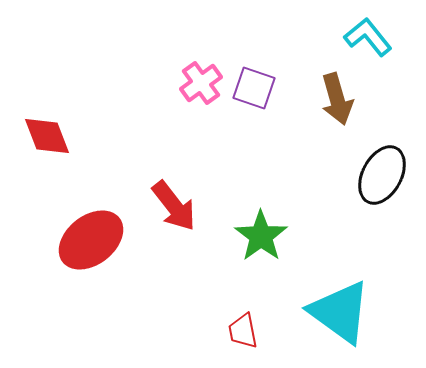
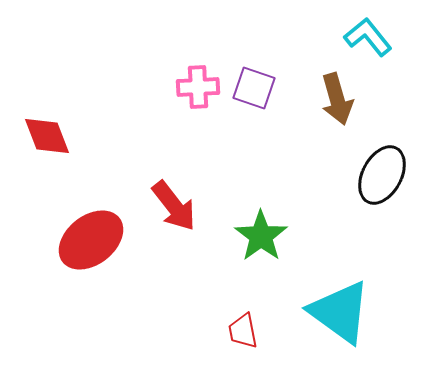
pink cross: moved 3 px left, 4 px down; rotated 33 degrees clockwise
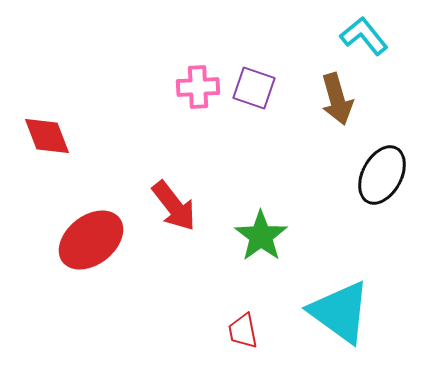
cyan L-shape: moved 4 px left, 1 px up
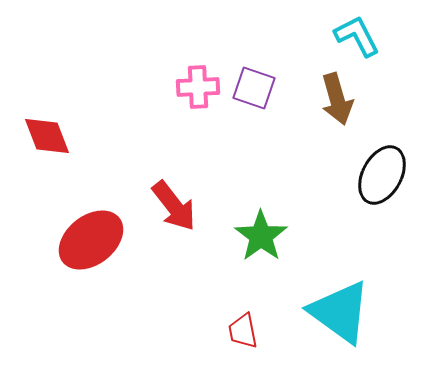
cyan L-shape: moved 7 px left; rotated 12 degrees clockwise
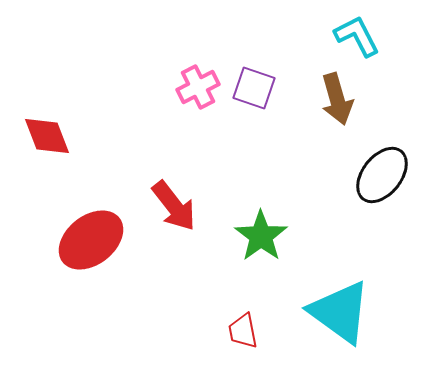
pink cross: rotated 24 degrees counterclockwise
black ellipse: rotated 10 degrees clockwise
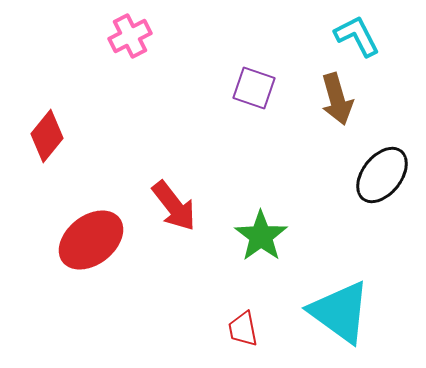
pink cross: moved 68 px left, 51 px up
red diamond: rotated 60 degrees clockwise
red trapezoid: moved 2 px up
